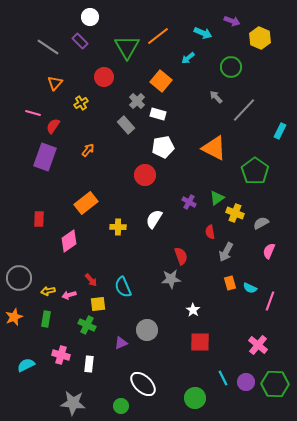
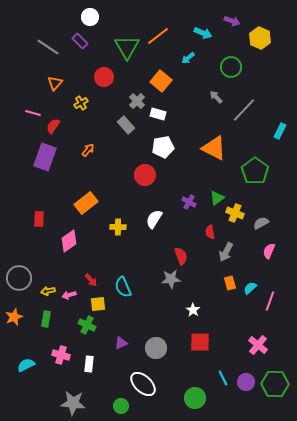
cyan semicircle at (250, 288): rotated 112 degrees clockwise
gray circle at (147, 330): moved 9 px right, 18 px down
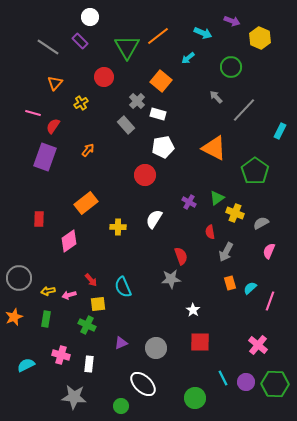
gray star at (73, 403): moved 1 px right, 6 px up
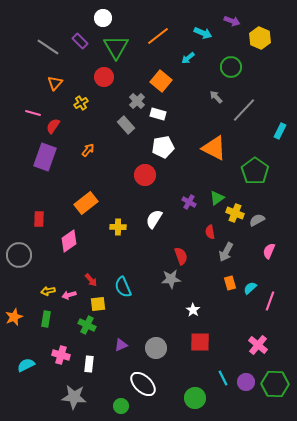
white circle at (90, 17): moved 13 px right, 1 px down
green triangle at (127, 47): moved 11 px left
gray semicircle at (261, 223): moved 4 px left, 3 px up
gray circle at (19, 278): moved 23 px up
purple triangle at (121, 343): moved 2 px down
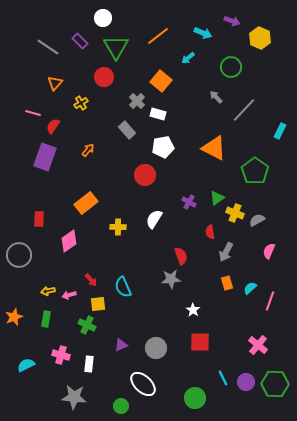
gray rectangle at (126, 125): moved 1 px right, 5 px down
orange rectangle at (230, 283): moved 3 px left
